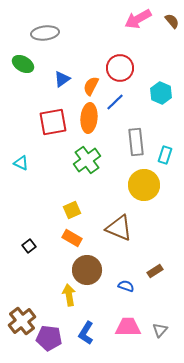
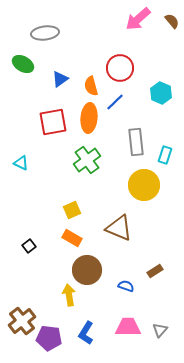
pink arrow: rotated 12 degrees counterclockwise
blue triangle: moved 2 px left
orange semicircle: rotated 42 degrees counterclockwise
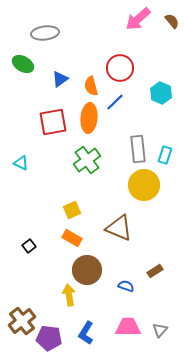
gray rectangle: moved 2 px right, 7 px down
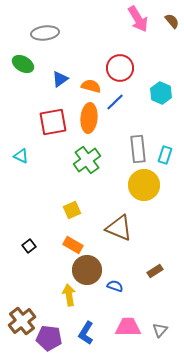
pink arrow: rotated 80 degrees counterclockwise
orange semicircle: rotated 120 degrees clockwise
cyan triangle: moved 7 px up
orange rectangle: moved 1 px right, 7 px down
blue semicircle: moved 11 px left
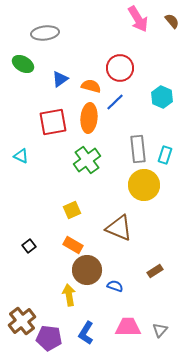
cyan hexagon: moved 1 px right, 4 px down
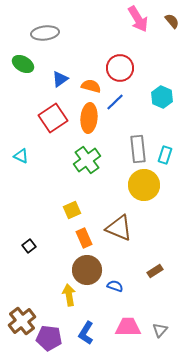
red square: moved 4 px up; rotated 24 degrees counterclockwise
orange rectangle: moved 11 px right, 7 px up; rotated 36 degrees clockwise
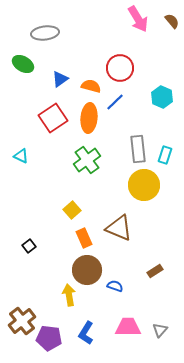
yellow square: rotated 18 degrees counterclockwise
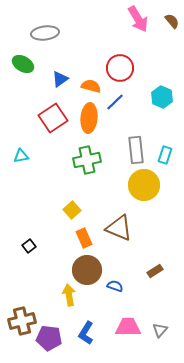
gray rectangle: moved 2 px left, 1 px down
cyan triangle: rotated 35 degrees counterclockwise
green cross: rotated 24 degrees clockwise
brown cross: rotated 24 degrees clockwise
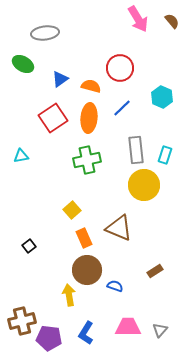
blue line: moved 7 px right, 6 px down
